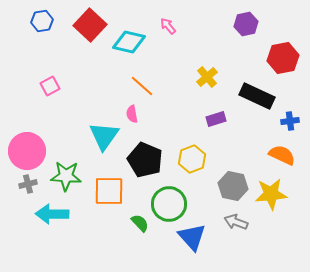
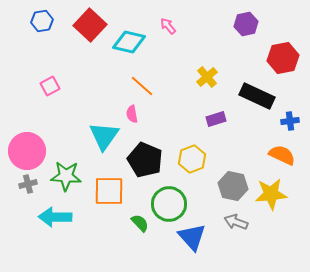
cyan arrow: moved 3 px right, 3 px down
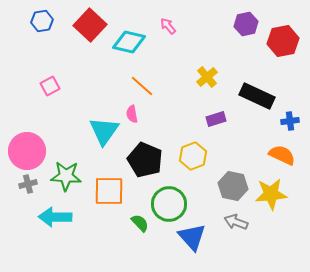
red hexagon: moved 17 px up
cyan triangle: moved 5 px up
yellow hexagon: moved 1 px right, 3 px up
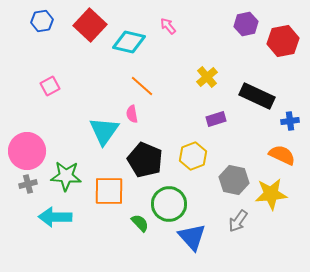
gray hexagon: moved 1 px right, 6 px up
gray arrow: moved 2 px right, 1 px up; rotated 75 degrees counterclockwise
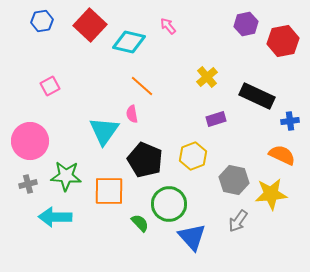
pink circle: moved 3 px right, 10 px up
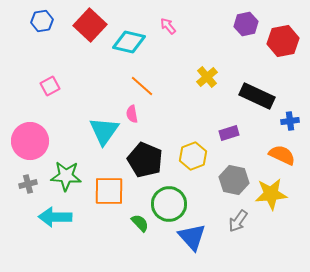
purple rectangle: moved 13 px right, 14 px down
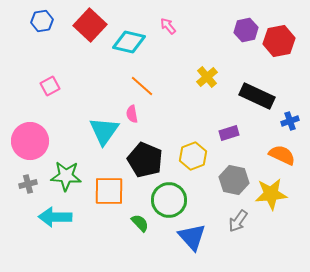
purple hexagon: moved 6 px down
red hexagon: moved 4 px left
blue cross: rotated 12 degrees counterclockwise
green circle: moved 4 px up
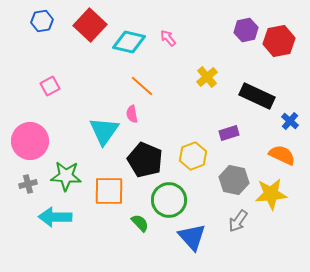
pink arrow: moved 12 px down
blue cross: rotated 30 degrees counterclockwise
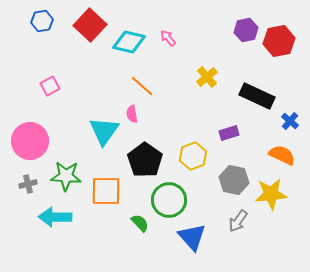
black pentagon: rotated 12 degrees clockwise
orange square: moved 3 px left
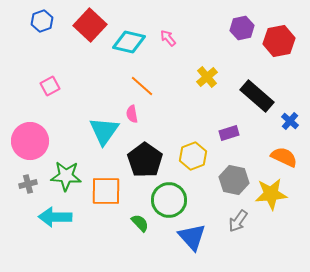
blue hexagon: rotated 10 degrees counterclockwise
purple hexagon: moved 4 px left, 2 px up
black rectangle: rotated 16 degrees clockwise
orange semicircle: moved 2 px right, 2 px down
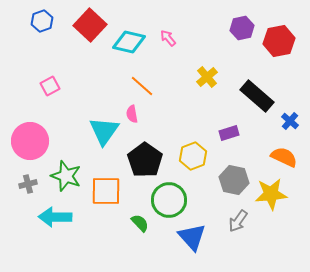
green star: rotated 16 degrees clockwise
